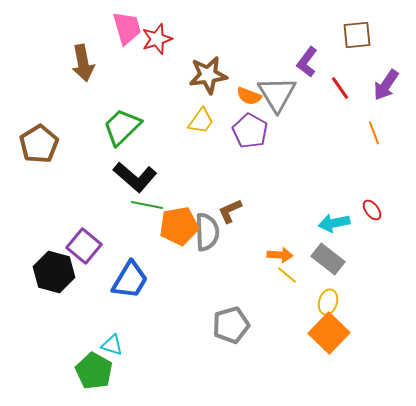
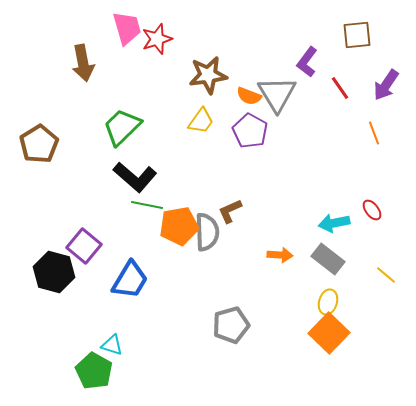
yellow line: moved 99 px right
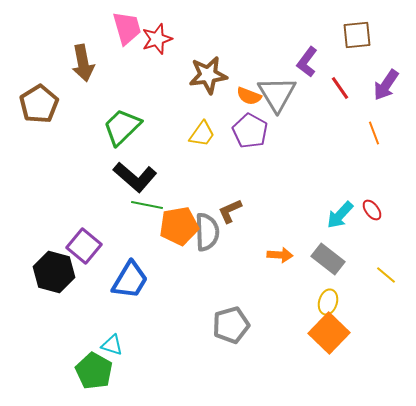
yellow trapezoid: moved 1 px right, 13 px down
brown pentagon: moved 40 px up
cyan arrow: moved 6 px right, 8 px up; rotated 36 degrees counterclockwise
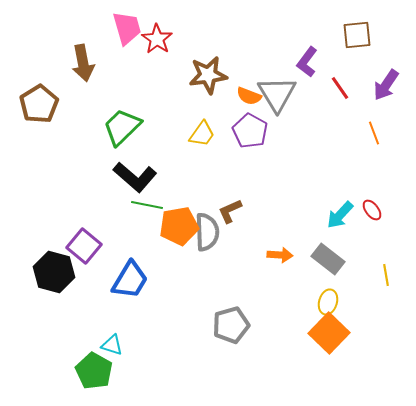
red star: rotated 20 degrees counterclockwise
yellow line: rotated 40 degrees clockwise
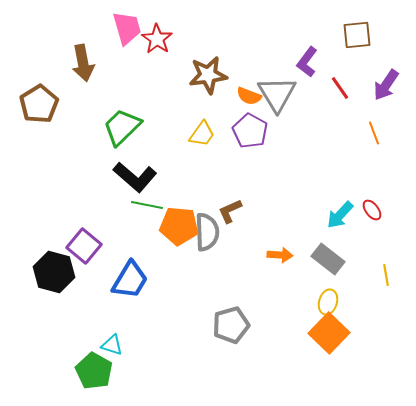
orange pentagon: rotated 15 degrees clockwise
